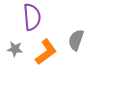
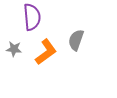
gray star: moved 1 px left
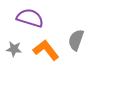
purple semicircle: moved 2 px left, 1 px down; rotated 68 degrees counterclockwise
orange L-shape: moved 2 px up; rotated 92 degrees counterclockwise
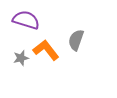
purple semicircle: moved 4 px left, 2 px down
gray star: moved 7 px right, 9 px down; rotated 21 degrees counterclockwise
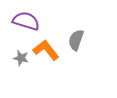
purple semicircle: moved 1 px down
gray star: rotated 28 degrees clockwise
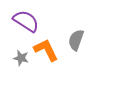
purple semicircle: rotated 16 degrees clockwise
orange L-shape: rotated 12 degrees clockwise
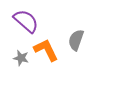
purple semicircle: rotated 8 degrees clockwise
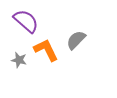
gray semicircle: rotated 25 degrees clockwise
gray star: moved 2 px left, 2 px down
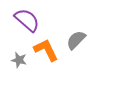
purple semicircle: moved 1 px right, 1 px up
